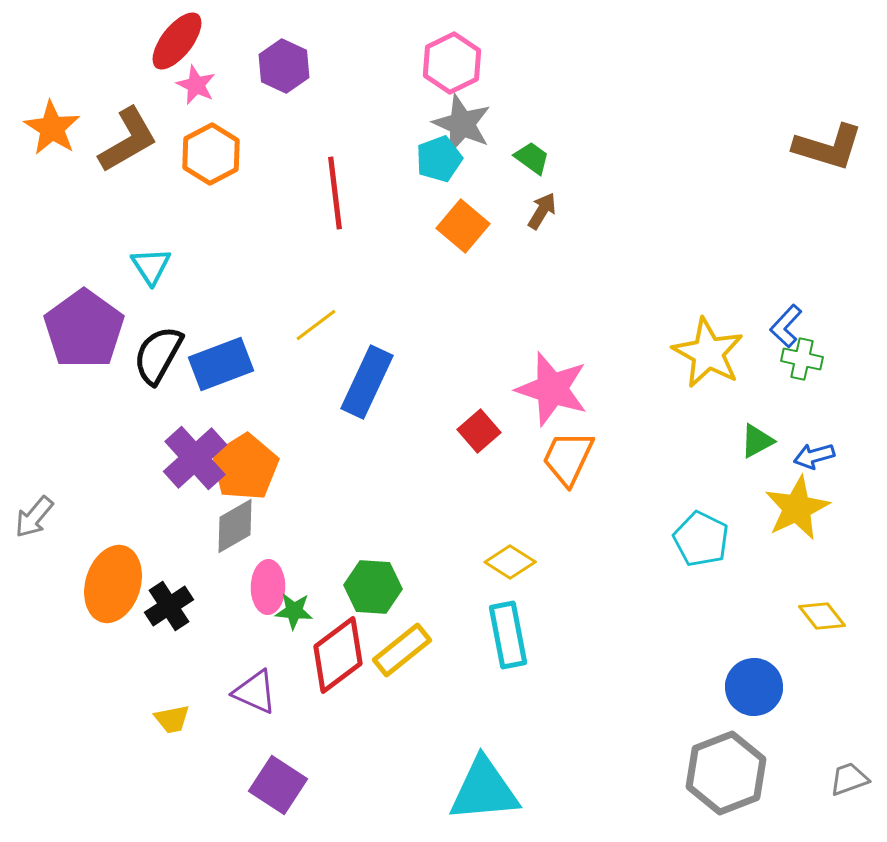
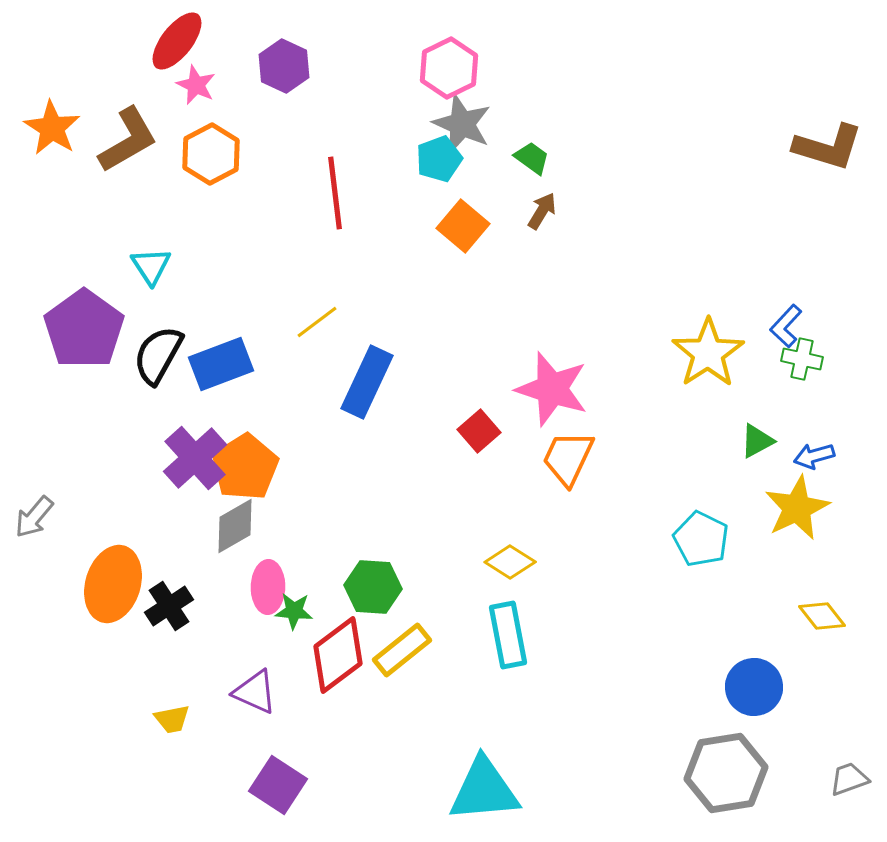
pink hexagon at (452, 63): moved 3 px left, 5 px down
yellow line at (316, 325): moved 1 px right, 3 px up
yellow star at (708, 353): rotated 10 degrees clockwise
gray hexagon at (726, 773): rotated 12 degrees clockwise
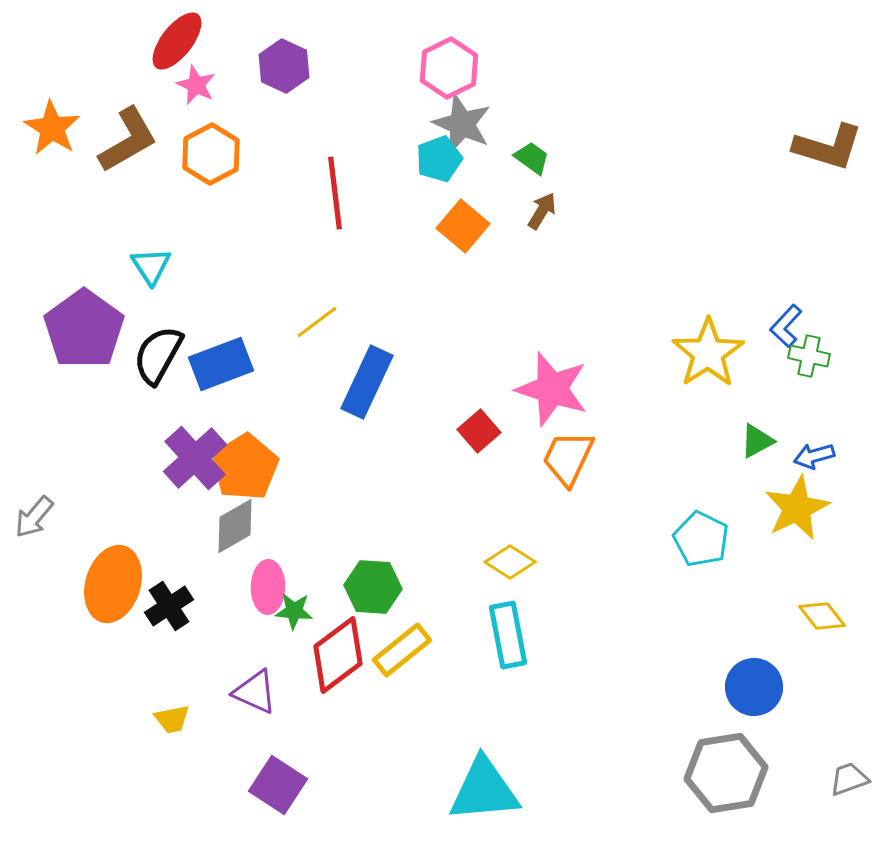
green cross at (802, 359): moved 7 px right, 3 px up
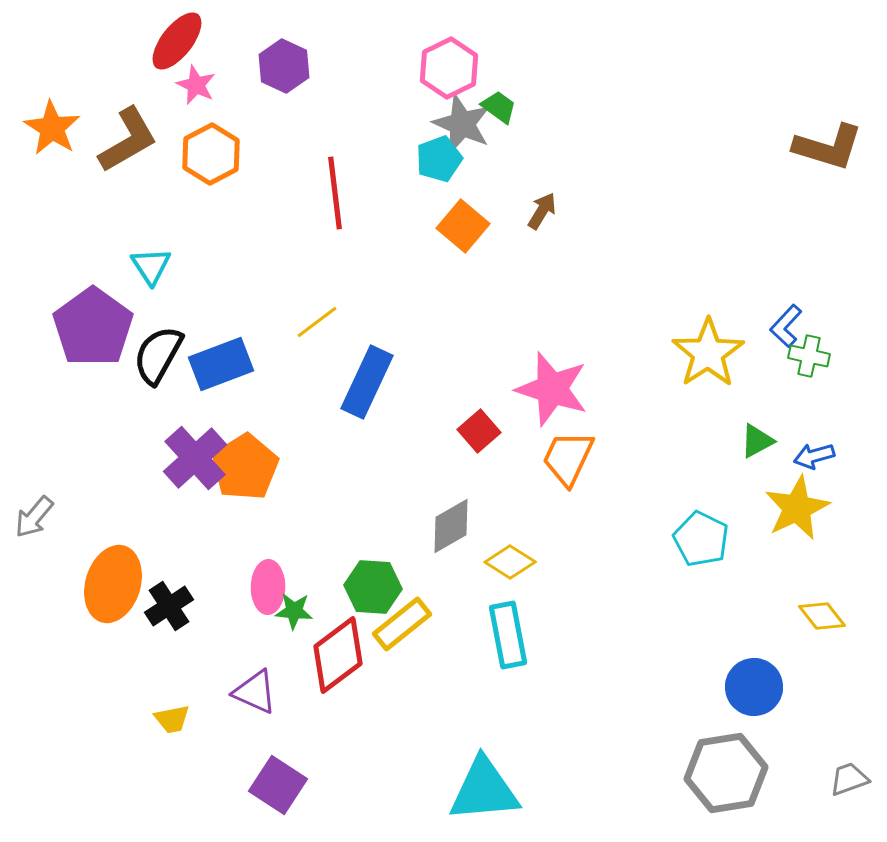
green trapezoid at (532, 158): moved 33 px left, 51 px up
purple pentagon at (84, 329): moved 9 px right, 2 px up
gray diamond at (235, 526): moved 216 px right
yellow rectangle at (402, 650): moved 26 px up
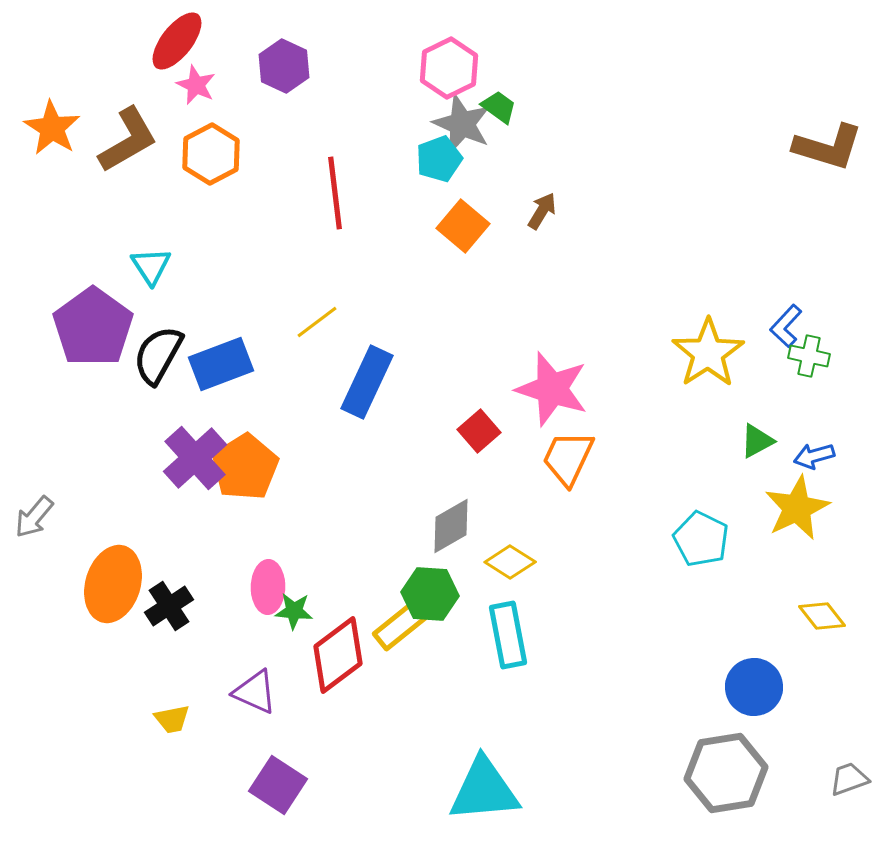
green hexagon at (373, 587): moved 57 px right, 7 px down
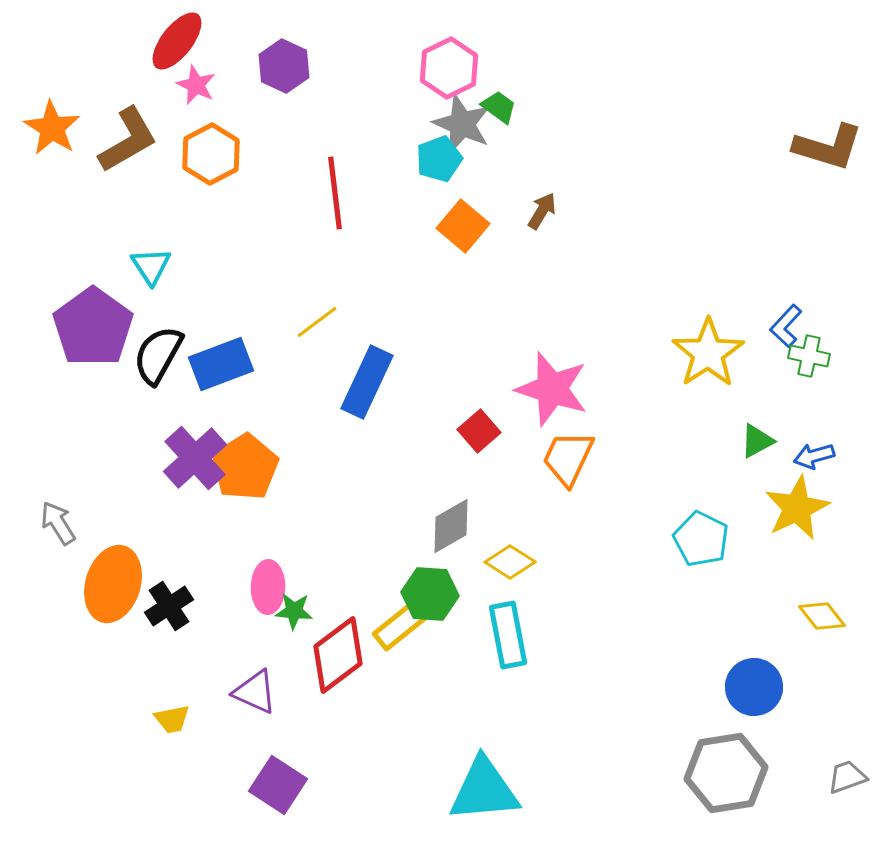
gray arrow at (34, 517): moved 24 px right, 6 px down; rotated 108 degrees clockwise
gray trapezoid at (849, 779): moved 2 px left, 2 px up
